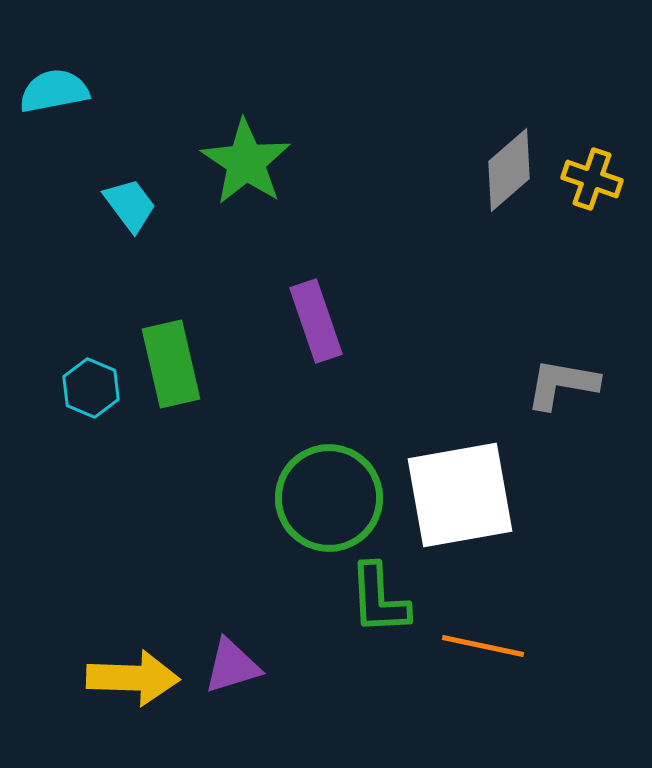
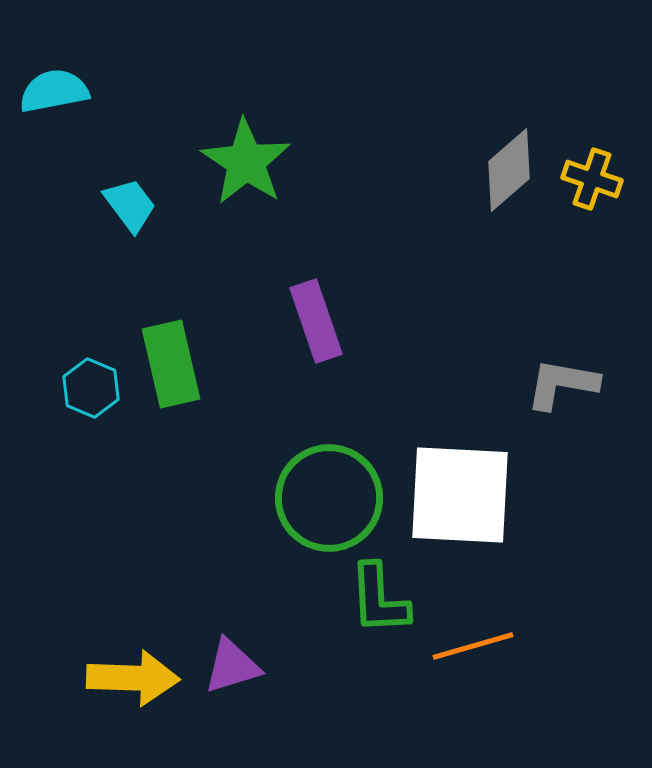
white square: rotated 13 degrees clockwise
orange line: moved 10 px left; rotated 28 degrees counterclockwise
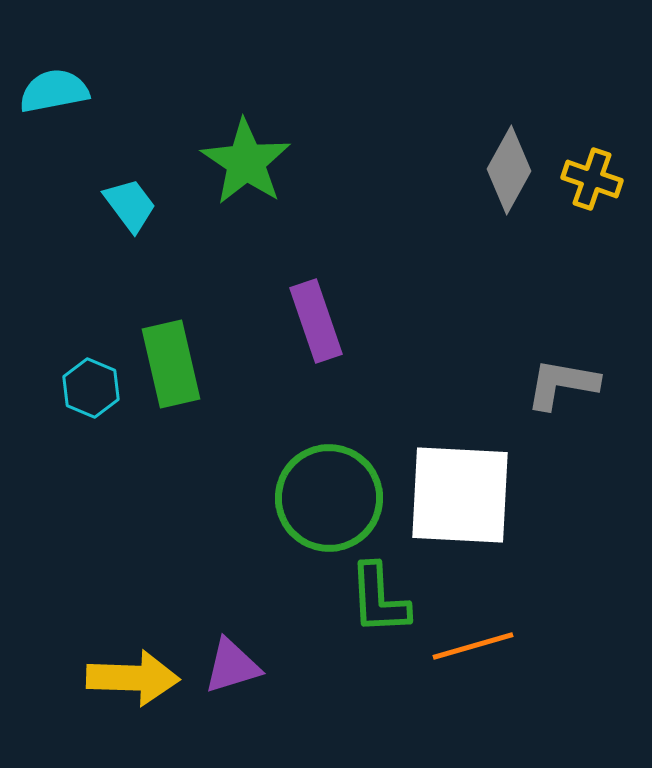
gray diamond: rotated 20 degrees counterclockwise
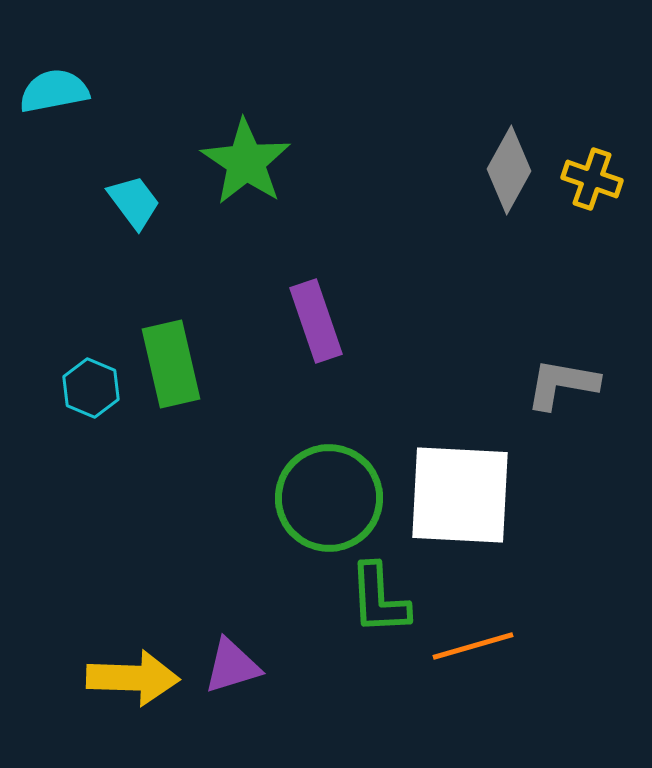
cyan trapezoid: moved 4 px right, 3 px up
